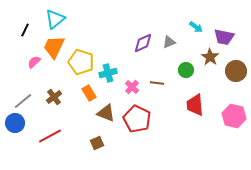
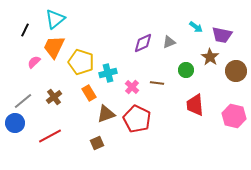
purple trapezoid: moved 2 px left, 2 px up
brown triangle: moved 1 px down; rotated 42 degrees counterclockwise
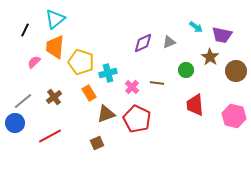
orange trapezoid: moved 1 px right; rotated 20 degrees counterclockwise
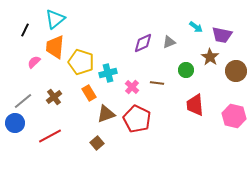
brown square: rotated 16 degrees counterclockwise
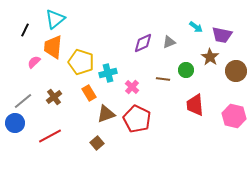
orange trapezoid: moved 2 px left
brown line: moved 6 px right, 4 px up
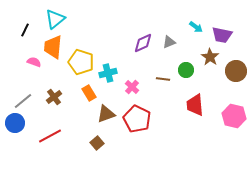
pink semicircle: rotated 64 degrees clockwise
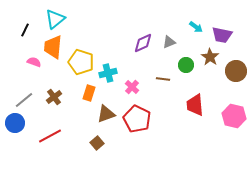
green circle: moved 5 px up
orange rectangle: rotated 49 degrees clockwise
gray line: moved 1 px right, 1 px up
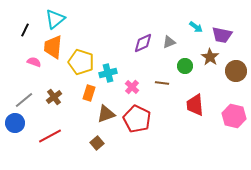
green circle: moved 1 px left, 1 px down
brown line: moved 1 px left, 4 px down
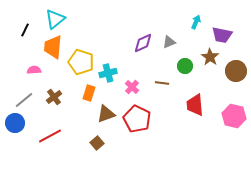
cyan arrow: moved 5 px up; rotated 104 degrees counterclockwise
pink semicircle: moved 8 px down; rotated 24 degrees counterclockwise
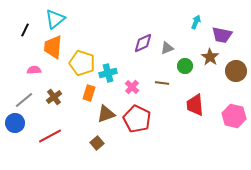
gray triangle: moved 2 px left, 6 px down
yellow pentagon: moved 1 px right, 1 px down
